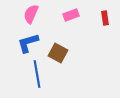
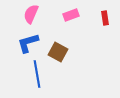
brown square: moved 1 px up
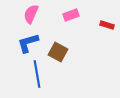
red rectangle: moved 2 px right, 7 px down; rotated 64 degrees counterclockwise
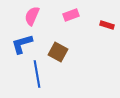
pink semicircle: moved 1 px right, 2 px down
blue L-shape: moved 6 px left, 1 px down
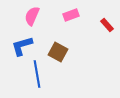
red rectangle: rotated 32 degrees clockwise
blue L-shape: moved 2 px down
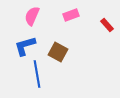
blue L-shape: moved 3 px right
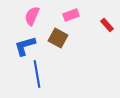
brown square: moved 14 px up
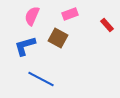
pink rectangle: moved 1 px left, 1 px up
blue line: moved 4 px right, 5 px down; rotated 52 degrees counterclockwise
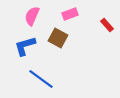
blue line: rotated 8 degrees clockwise
